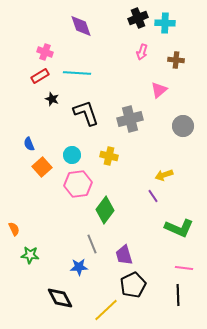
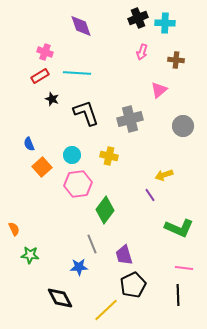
purple line: moved 3 px left, 1 px up
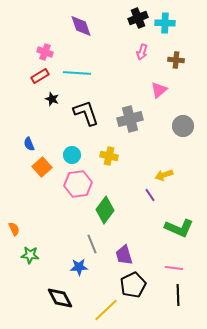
pink line: moved 10 px left
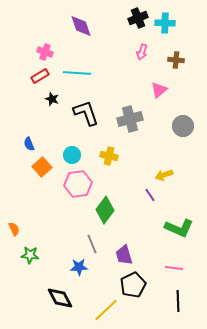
black line: moved 6 px down
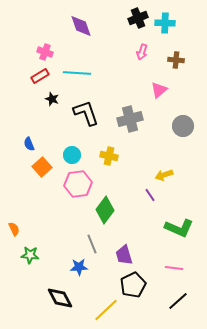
black line: rotated 50 degrees clockwise
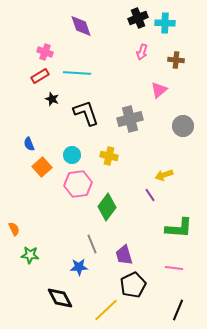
green diamond: moved 2 px right, 3 px up
green L-shape: rotated 20 degrees counterclockwise
black line: moved 9 px down; rotated 25 degrees counterclockwise
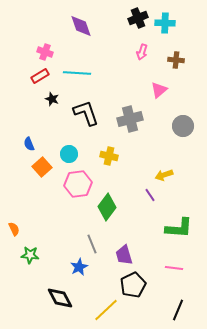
cyan circle: moved 3 px left, 1 px up
blue star: rotated 24 degrees counterclockwise
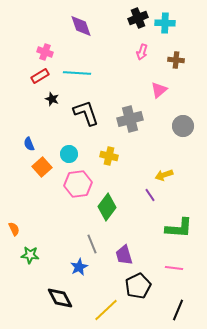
black pentagon: moved 5 px right, 1 px down
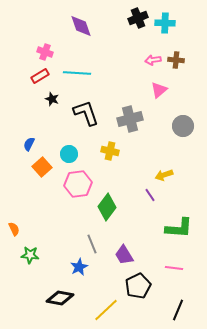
pink arrow: moved 11 px right, 8 px down; rotated 63 degrees clockwise
blue semicircle: rotated 48 degrees clockwise
yellow cross: moved 1 px right, 5 px up
purple trapezoid: rotated 15 degrees counterclockwise
black diamond: rotated 52 degrees counterclockwise
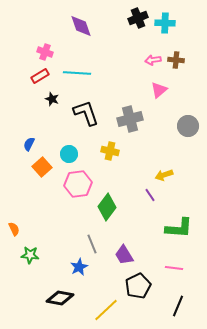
gray circle: moved 5 px right
black line: moved 4 px up
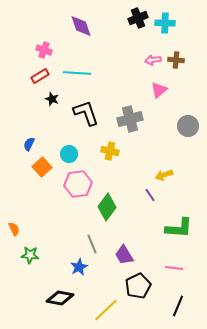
pink cross: moved 1 px left, 2 px up
